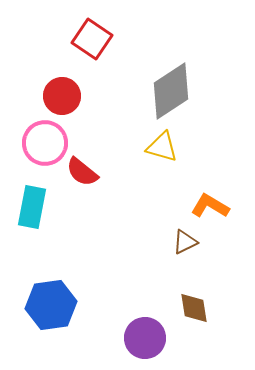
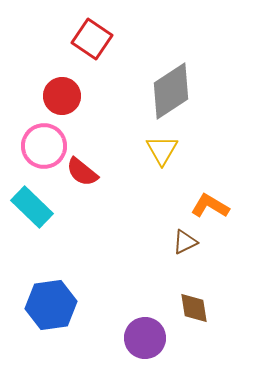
pink circle: moved 1 px left, 3 px down
yellow triangle: moved 3 px down; rotated 44 degrees clockwise
cyan rectangle: rotated 57 degrees counterclockwise
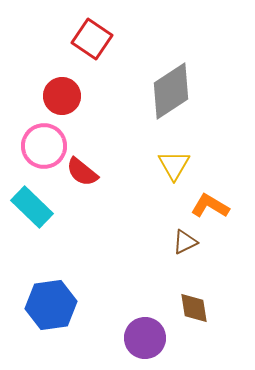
yellow triangle: moved 12 px right, 15 px down
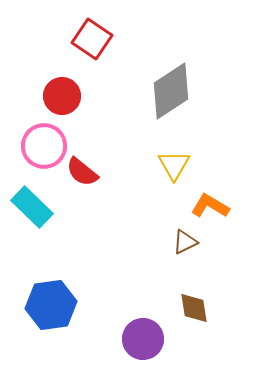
purple circle: moved 2 px left, 1 px down
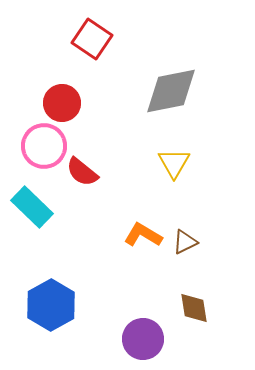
gray diamond: rotated 22 degrees clockwise
red circle: moved 7 px down
yellow triangle: moved 2 px up
orange L-shape: moved 67 px left, 29 px down
blue hexagon: rotated 21 degrees counterclockwise
